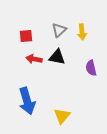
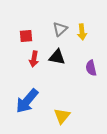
gray triangle: moved 1 px right, 1 px up
red arrow: rotated 91 degrees counterclockwise
blue arrow: rotated 56 degrees clockwise
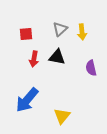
red square: moved 2 px up
blue arrow: moved 1 px up
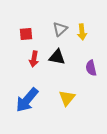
yellow triangle: moved 5 px right, 18 px up
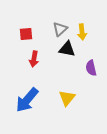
black triangle: moved 10 px right, 8 px up
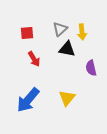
red square: moved 1 px right, 1 px up
red arrow: rotated 42 degrees counterclockwise
blue arrow: moved 1 px right
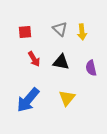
gray triangle: rotated 35 degrees counterclockwise
red square: moved 2 px left, 1 px up
black triangle: moved 6 px left, 13 px down
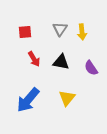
gray triangle: rotated 21 degrees clockwise
purple semicircle: rotated 21 degrees counterclockwise
